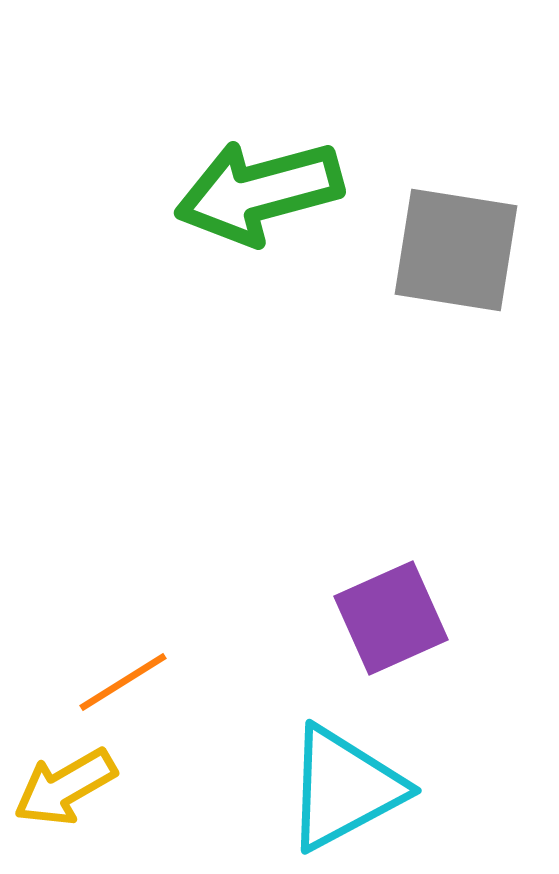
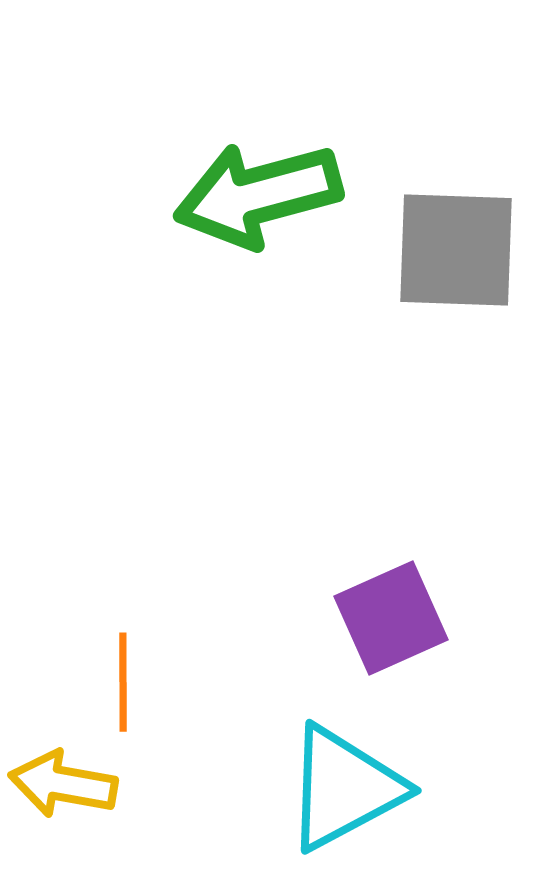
green arrow: moved 1 px left, 3 px down
gray square: rotated 7 degrees counterclockwise
orange line: rotated 58 degrees counterclockwise
yellow arrow: moved 2 px left, 3 px up; rotated 40 degrees clockwise
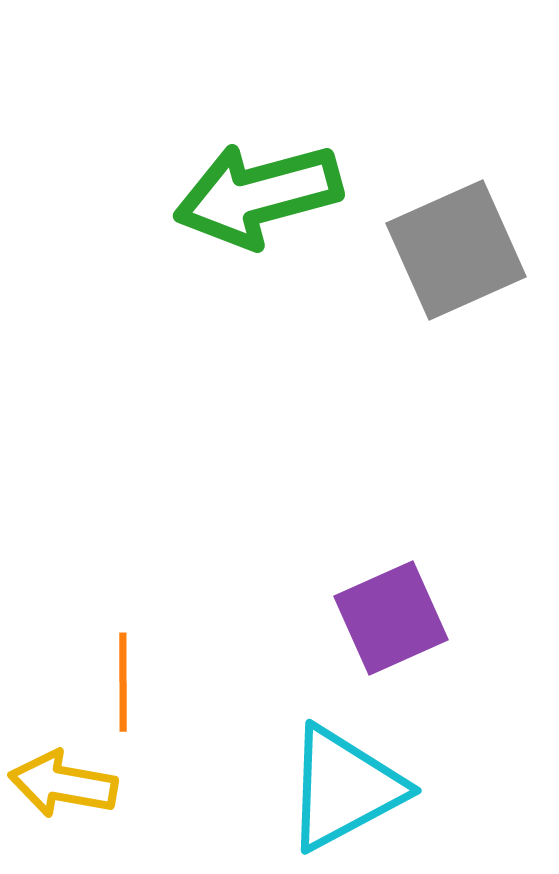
gray square: rotated 26 degrees counterclockwise
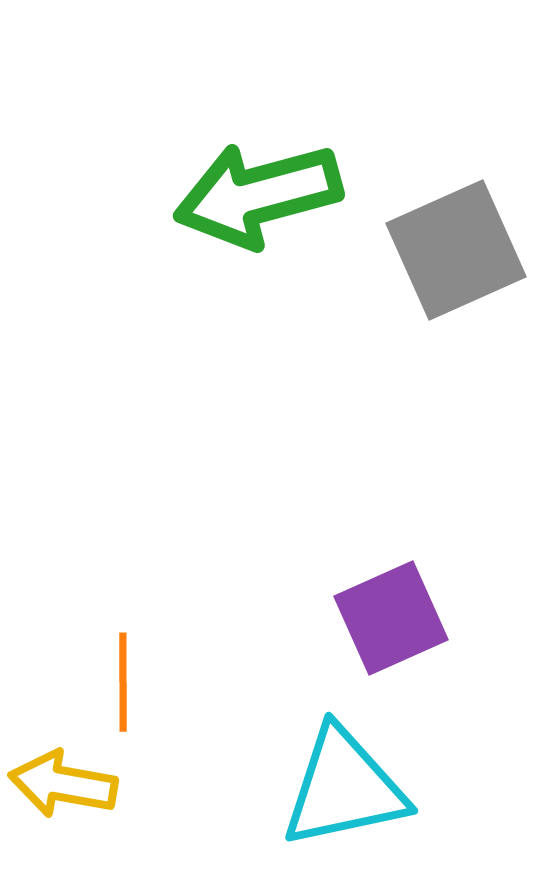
cyan triangle: rotated 16 degrees clockwise
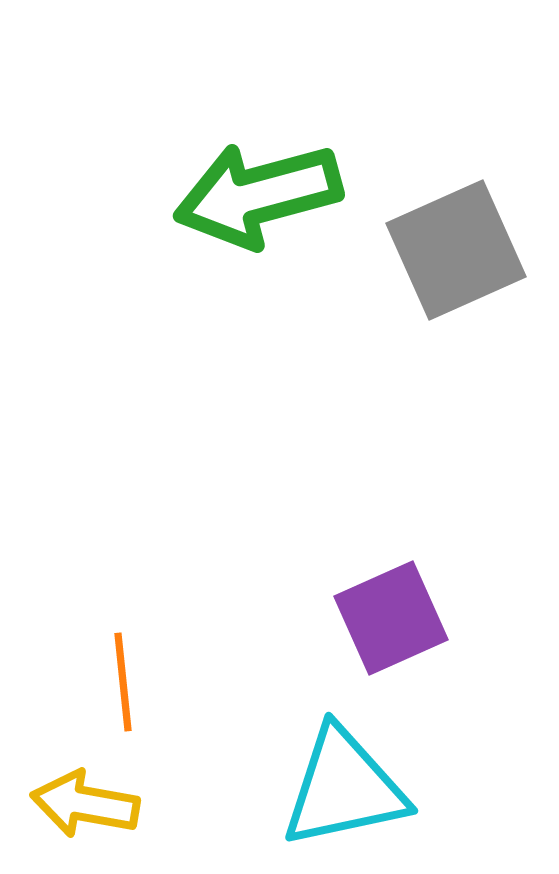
orange line: rotated 6 degrees counterclockwise
yellow arrow: moved 22 px right, 20 px down
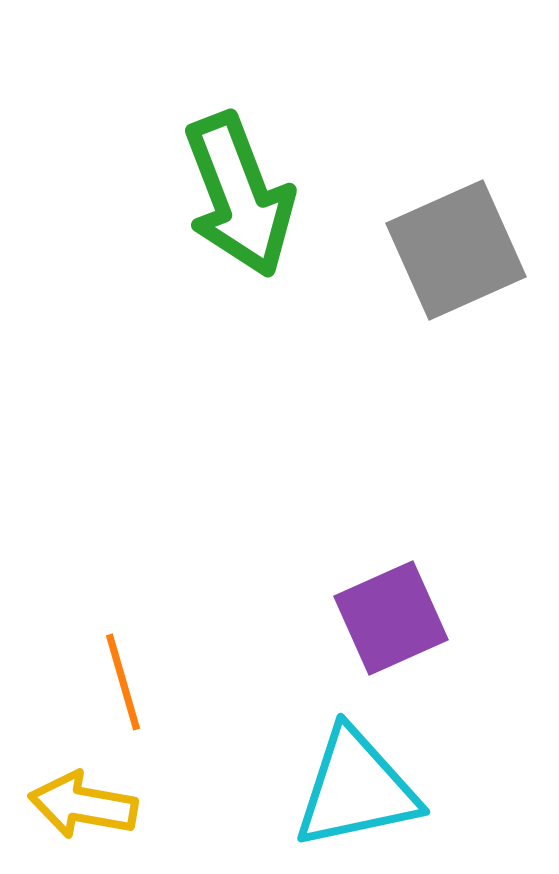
green arrow: moved 19 px left; rotated 96 degrees counterclockwise
orange line: rotated 10 degrees counterclockwise
cyan triangle: moved 12 px right, 1 px down
yellow arrow: moved 2 px left, 1 px down
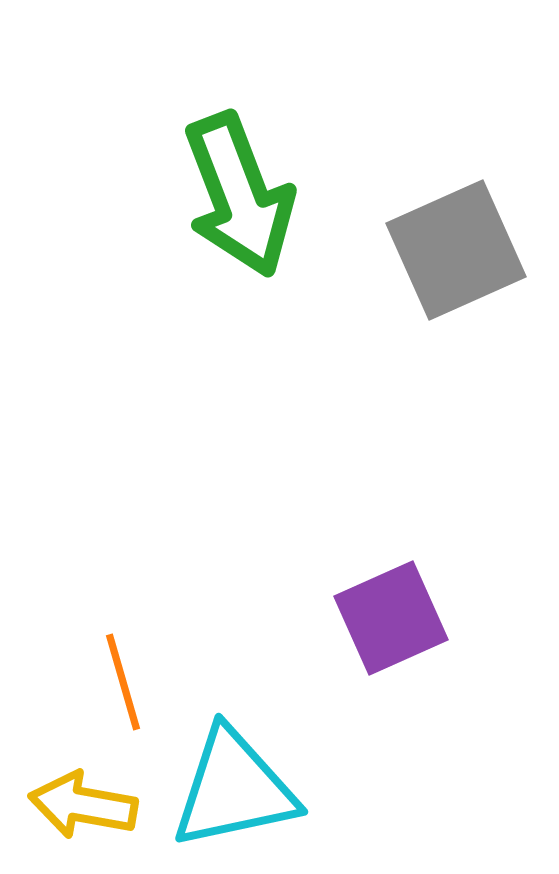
cyan triangle: moved 122 px left
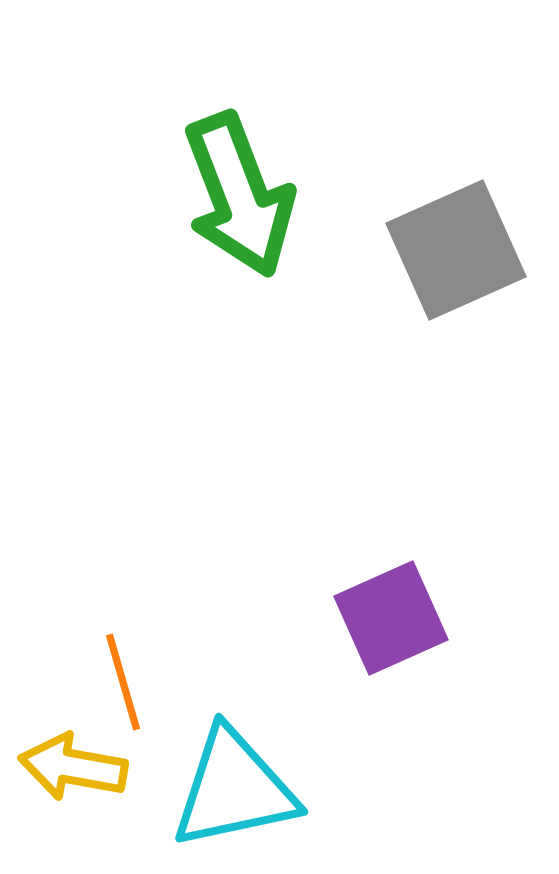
yellow arrow: moved 10 px left, 38 px up
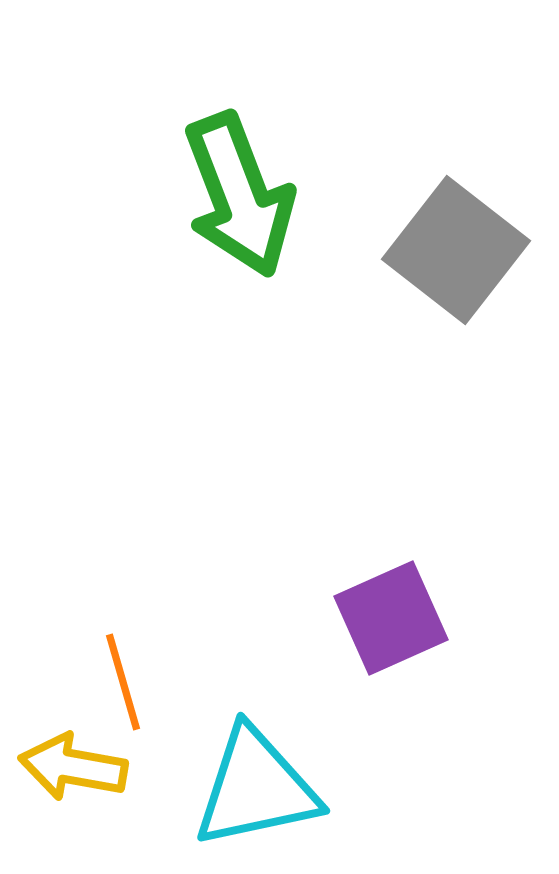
gray square: rotated 28 degrees counterclockwise
cyan triangle: moved 22 px right, 1 px up
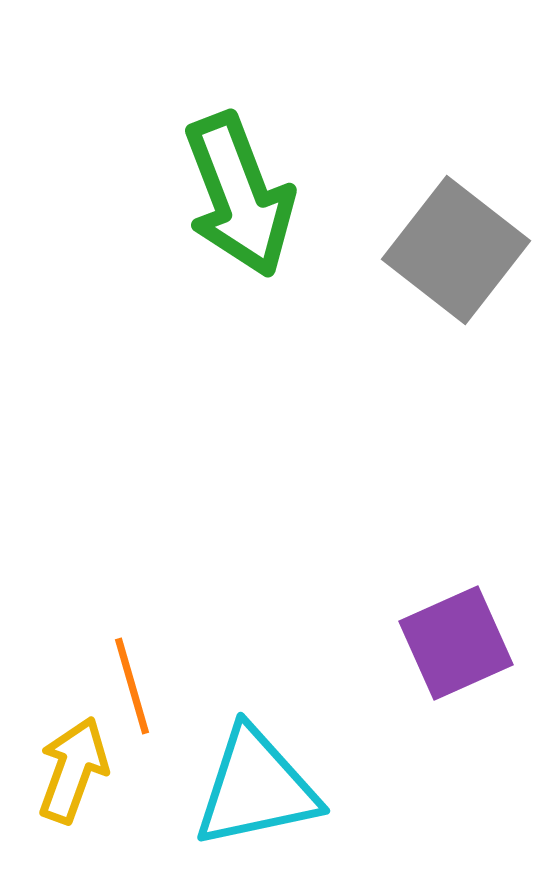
purple square: moved 65 px right, 25 px down
orange line: moved 9 px right, 4 px down
yellow arrow: moved 3 px down; rotated 100 degrees clockwise
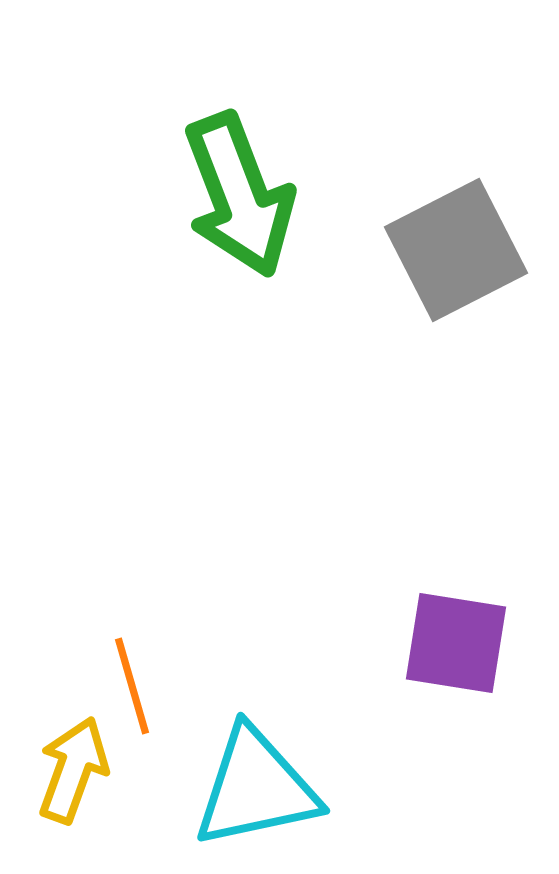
gray square: rotated 25 degrees clockwise
purple square: rotated 33 degrees clockwise
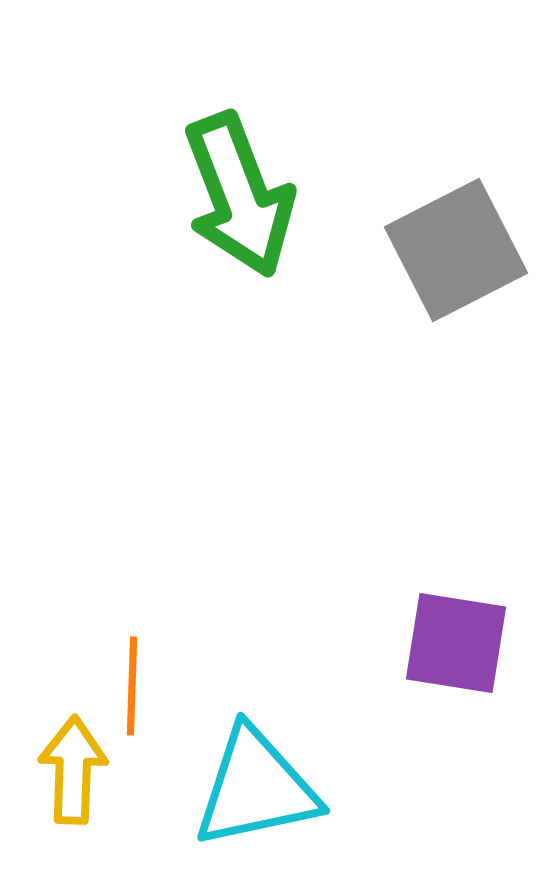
orange line: rotated 18 degrees clockwise
yellow arrow: rotated 18 degrees counterclockwise
